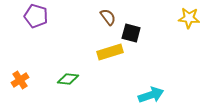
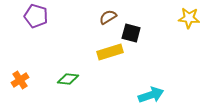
brown semicircle: rotated 84 degrees counterclockwise
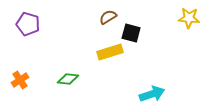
purple pentagon: moved 8 px left, 8 px down
cyan arrow: moved 1 px right, 1 px up
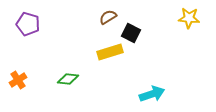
black square: rotated 12 degrees clockwise
orange cross: moved 2 px left
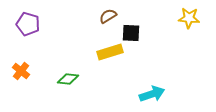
brown semicircle: moved 1 px up
black square: rotated 24 degrees counterclockwise
orange cross: moved 3 px right, 9 px up; rotated 18 degrees counterclockwise
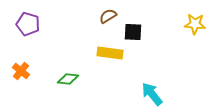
yellow star: moved 6 px right, 6 px down
black square: moved 2 px right, 1 px up
yellow rectangle: moved 1 px down; rotated 25 degrees clockwise
cyan arrow: rotated 110 degrees counterclockwise
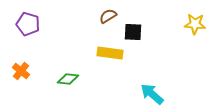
cyan arrow: rotated 10 degrees counterclockwise
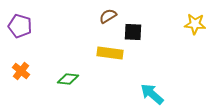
purple pentagon: moved 8 px left, 2 px down
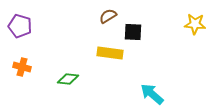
orange cross: moved 1 px right, 4 px up; rotated 24 degrees counterclockwise
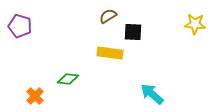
orange cross: moved 13 px right, 29 px down; rotated 30 degrees clockwise
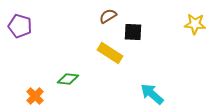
yellow rectangle: rotated 25 degrees clockwise
